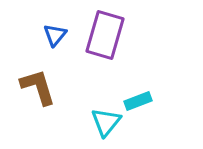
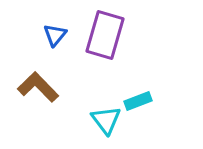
brown L-shape: rotated 27 degrees counterclockwise
cyan triangle: moved 2 px up; rotated 16 degrees counterclockwise
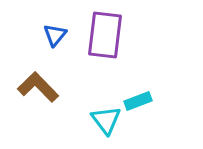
purple rectangle: rotated 9 degrees counterclockwise
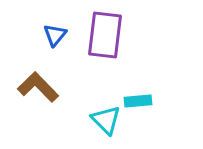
cyan rectangle: rotated 16 degrees clockwise
cyan triangle: rotated 8 degrees counterclockwise
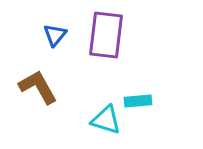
purple rectangle: moved 1 px right
brown L-shape: rotated 15 degrees clockwise
cyan triangle: rotated 28 degrees counterclockwise
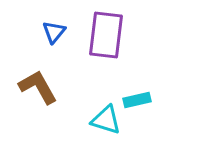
blue triangle: moved 1 px left, 3 px up
cyan rectangle: moved 1 px left, 1 px up; rotated 8 degrees counterclockwise
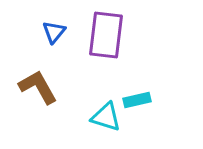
cyan triangle: moved 3 px up
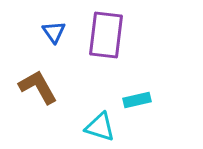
blue triangle: rotated 15 degrees counterclockwise
cyan triangle: moved 6 px left, 10 px down
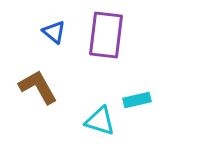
blue triangle: rotated 15 degrees counterclockwise
cyan triangle: moved 6 px up
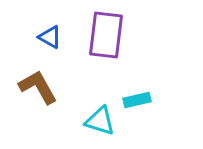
blue triangle: moved 4 px left, 5 px down; rotated 10 degrees counterclockwise
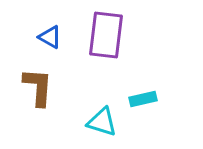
brown L-shape: rotated 33 degrees clockwise
cyan rectangle: moved 6 px right, 1 px up
cyan triangle: moved 2 px right, 1 px down
